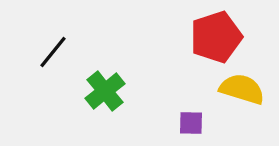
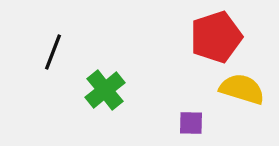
black line: rotated 18 degrees counterclockwise
green cross: moved 1 px up
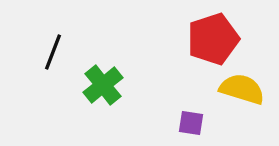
red pentagon: moved 3 px left, 2 px down
green cross: moved 2 px left, 5 px up
purple square: rotated 8 degrees clockwise
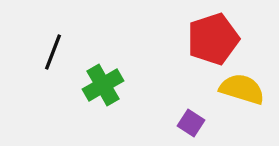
green cross: rotated 9 degrees clockwise
purple square: rotated 24 degrees clockwise
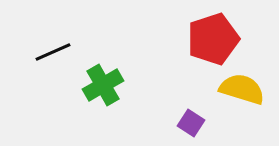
black line: rotated 45 degrees clockwise
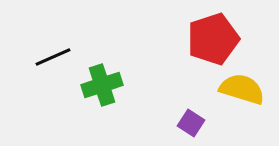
black line: moved 5 px down
green cross: moved 1 px left; rotated 12 degrees clockwise
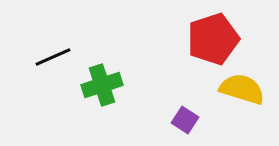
purple square: moved 6 px left, 3 px up
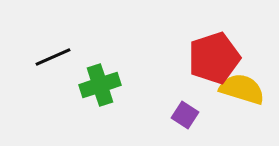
red pentagon: moved 1 px right, 19 px down
green cross: moved 2 px left
purple square: moved 5 px up
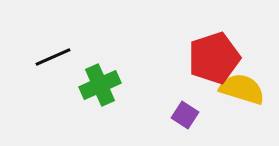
green cross: rotated 6 degrees counterclockwise
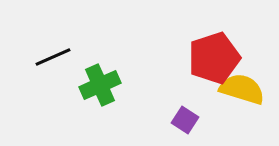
purple square: moved 5 px down
